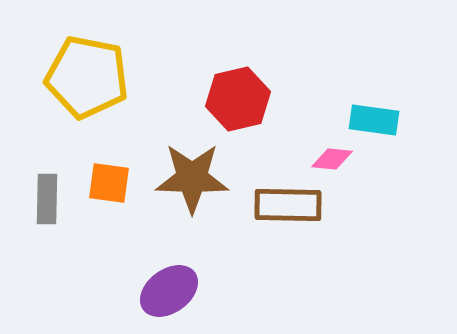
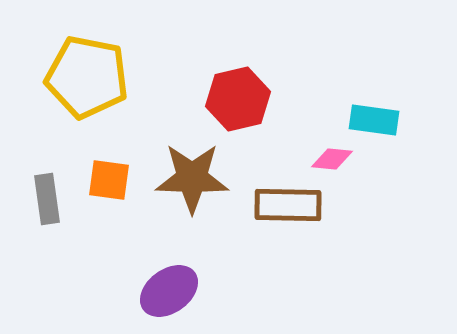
orange square: moved 3 px up
gray rectangle: rotated 9 degrees counterclockwise
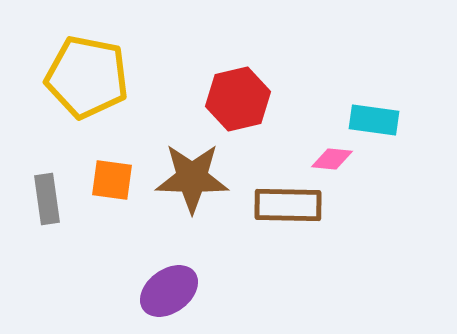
orange square: moved 3 px right
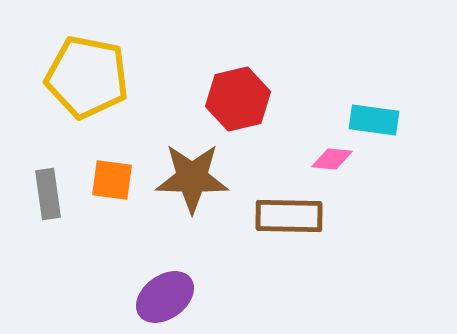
gray rectangle: moved 1 px right, 5 px up
brown rectangle: moved 1 px right, 11 px down
purple ellipse: moved 4 px left, 6 px down
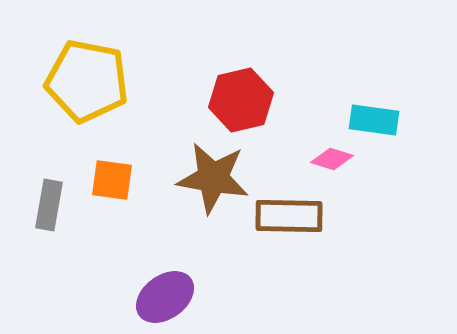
yellow pentagon: moved 4 px down
red hexagon: moved 3 px right, 1 px down
pink diamond: rotated 12 degrees clockwise
brown star: moved 21 px right; rotated 8 degrees clockwise
gray rectangle: moved 1 px right, 11 px down; rotated 18 degrees clockwise
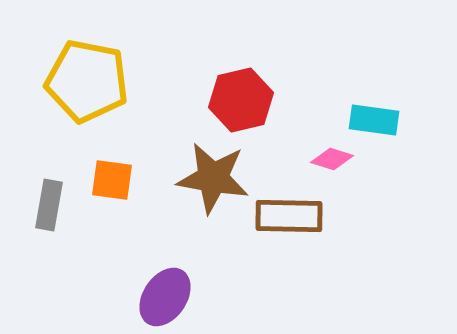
purple ellipse: rotated 20 degrees counterclockwise
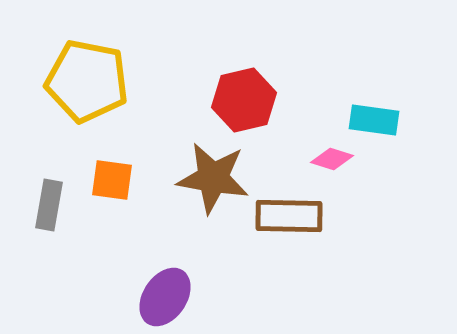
red hexagon: moved 3 px right
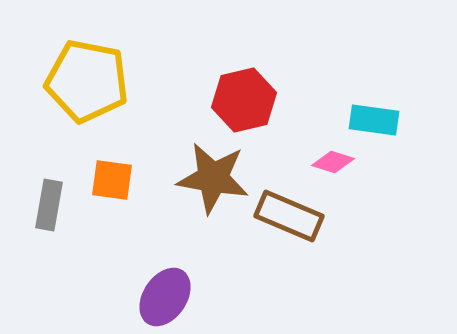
pink diamond: moved 1 px right, 3 px down
brown rectangle: rotated 22 degrees clockwise
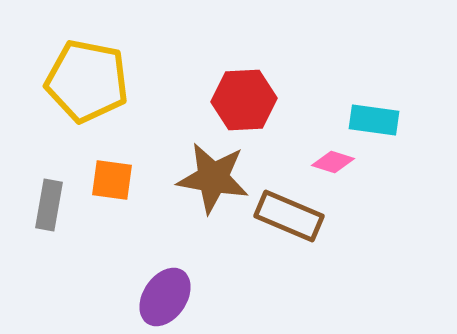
red hexagon: rotated 10 degrees clockwise
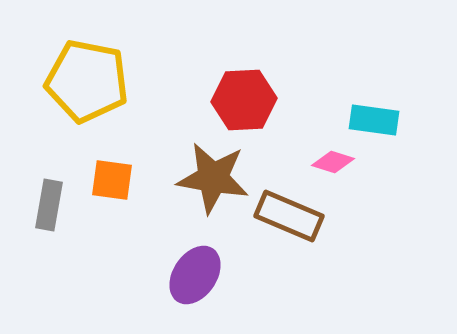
purple ellipse: moved 30 px right, 22 px up
